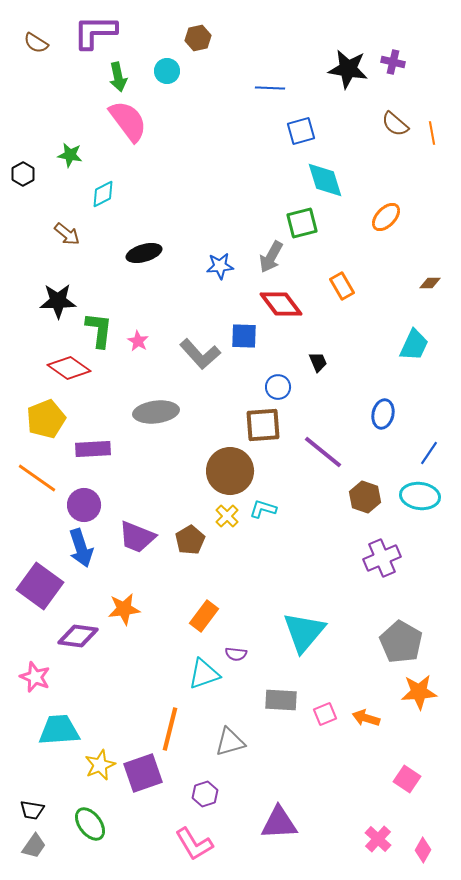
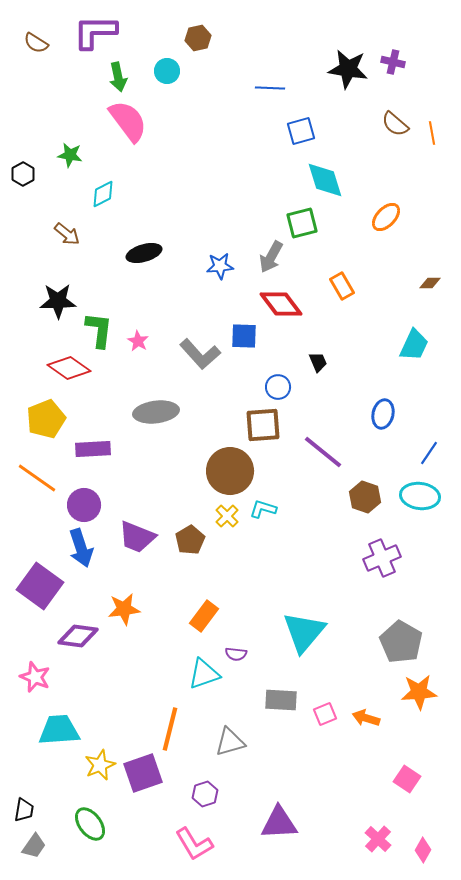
black trapezoid at (32, 810): moved 8 px left; rotated 90 degrees counterclockwise
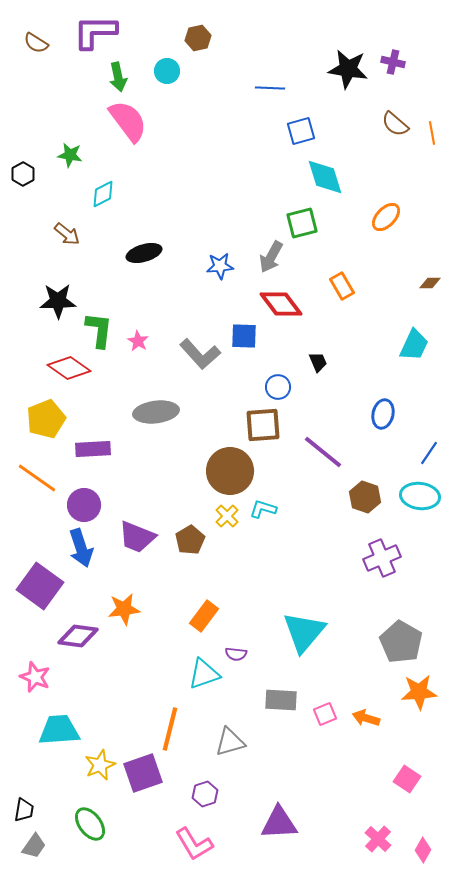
cyan diamond at (325, 180): moved 3 px up
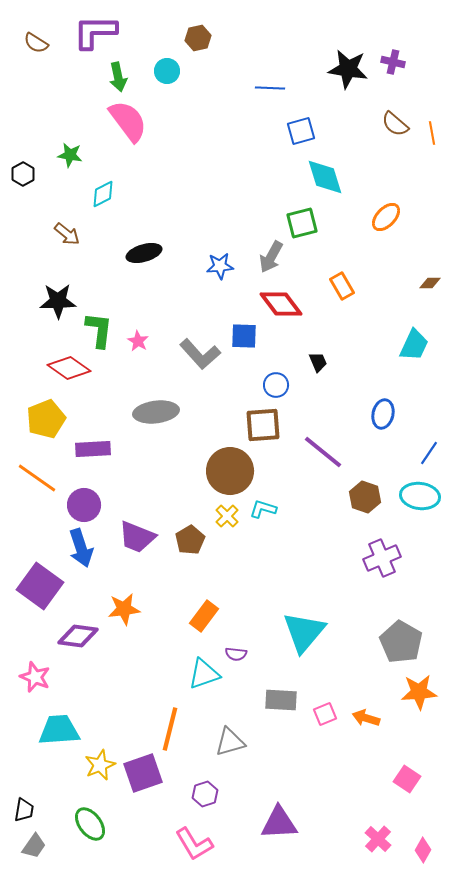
blue circle at (278, 387): moved 2 px left, 2 px up
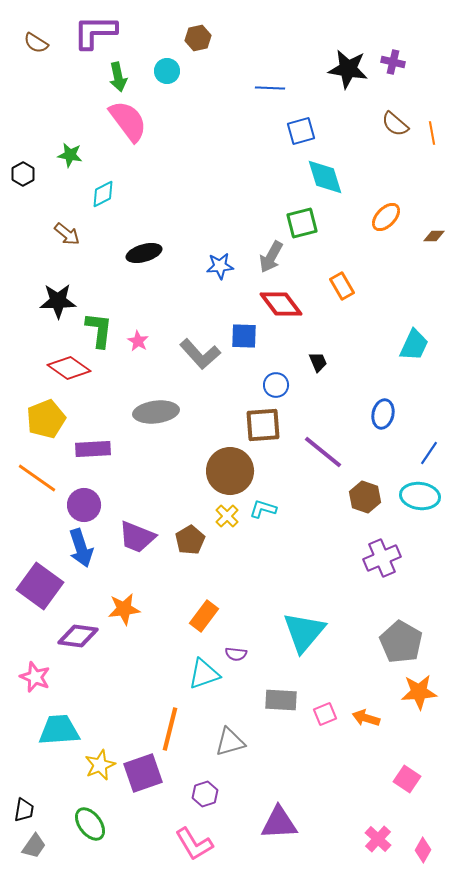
brown diamond at (430, 283): moved 4 px right, 47 px up
